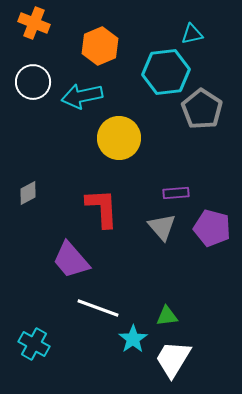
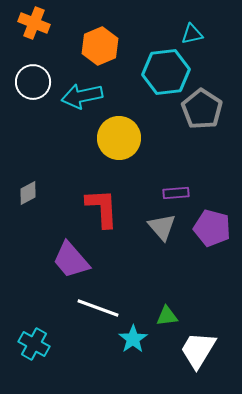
white trapezoid: moved 25 px right, 9 px up
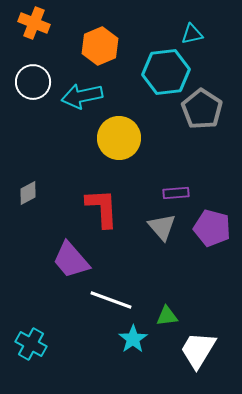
white line: moved 13 px right, 8 px up
cyan cross: moved 3 px left
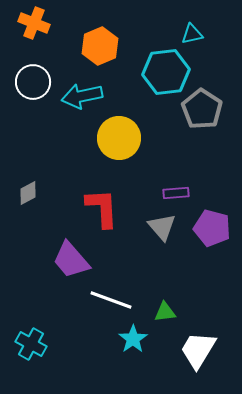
green triangle: moved 2 px left, 4 px up
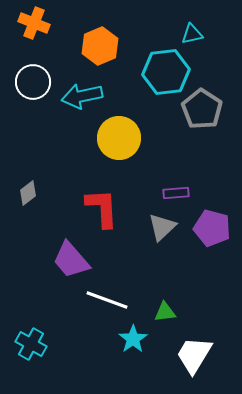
gray diamond: rotated 10 degrees counterclockwise
gray triangle: rotated 28 degrees clockwise
white line: moved 4 px left
white trapezoid: moved 4 px left, 5 px down
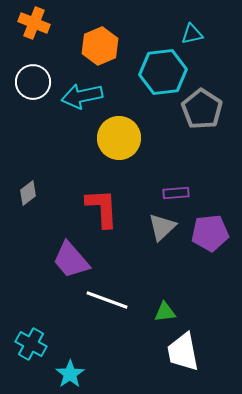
cyan hexagon: moved 3 px left
purple pentagon: moved 2 px left, 5 px down; rotated 21 degrees counterclockwise
cyan star: moved 63 px left, 35 px down
white trapezoid: moved 11 px left, 3 px up; rotated 42 degrees counterclockwise
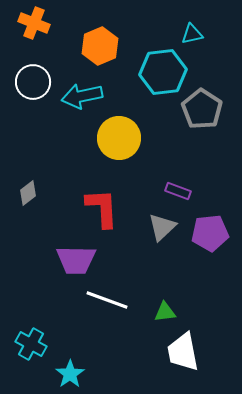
purple rectangle: moved 2 px right, 2 px up; rotated 25 degrees clockwise
purple trapezoid: moved 5 px right; rotated 48 degrees counterclockwise
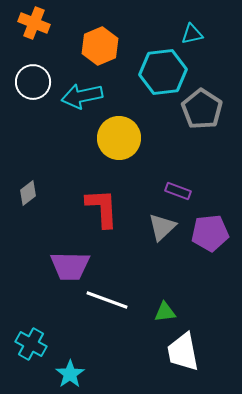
purple trapezoid: moved 6 px left, 6 px down
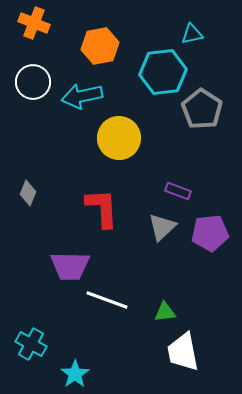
orange hexagon: rotated 12 degrees clockwise
gray diamond: rotated 30 degrees counterclockwise
cyan star: moved 5 px right
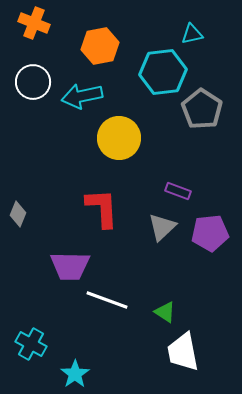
gray diamond: moved 10 px left, 21 px down
green triangle: rotated 40 degrees clockwise
